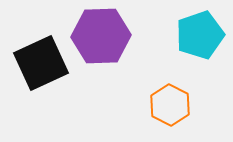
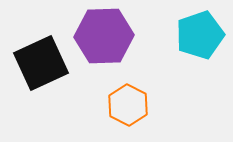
purple hexagon: moved 3 px right
orange hexagon: moved 42 px left
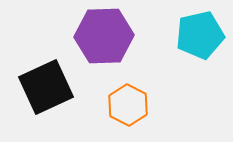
cyan pentagon: rotated 6 degrees clockwise
black square: moved 5 px right, 24 px down
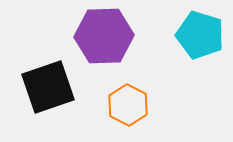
cyan pentagon: rotated 30 degrees clockwise
black square: moved 2 px right; rotated 6 degrees clockwise
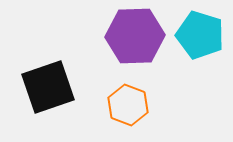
purple hexagon: moved 31 px right
orange hexagon: rotated 6 degrees counterclockwise
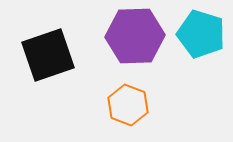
cyan pentagon: moved 1 px right, 1 px up
black square: moved 32 px up
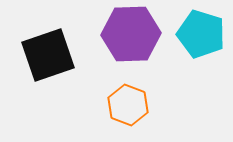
purple hexagon: moved 4 px left, 2 px up
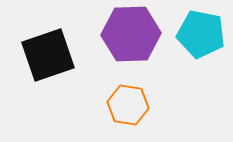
cyan pentagon: rotated 6 degrees counterclockwise
orange hexagon: rotated 12 degrees counterclockwise
